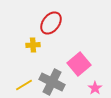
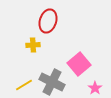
red ellipse: moved 3 px left, 2 px up; rotated 20 degrees counterclockwise
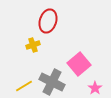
yellow cross: rotated 16 degrees counterclockwise
yellow line: moved 1 px down
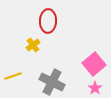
red ellipse: rotated 15 degrees counterclockwise
yellow cross: rotated 16 degrees counterclockwise
pink square: moved 15 px right
yellow line: moved 11 px left, 10 px up; rotated 12 degrees clockwise
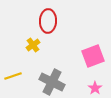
pink square: moved 1 px left, 8 px up; rotated 20 degrees clockwise
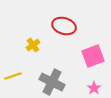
red ellipse: moved 16 px right, 5 px down; rotated 75 degrees counterclockwise
pink star: moved 1 px left
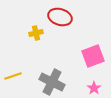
red ellipse: moved 4 px left, 9 px up
yellow cross: moved 3 px right, 12 px up; rotated 24 degrees clockwise
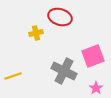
gray cross: moved 12 px right, 11 px up
pink star: moved 2 px right
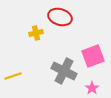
pink star: moved 4 px left
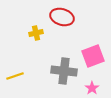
red ellipse: moved 2 px right
gray cross: rotated 20 degrees counterclockwise
yellow line: moved 2 px right
